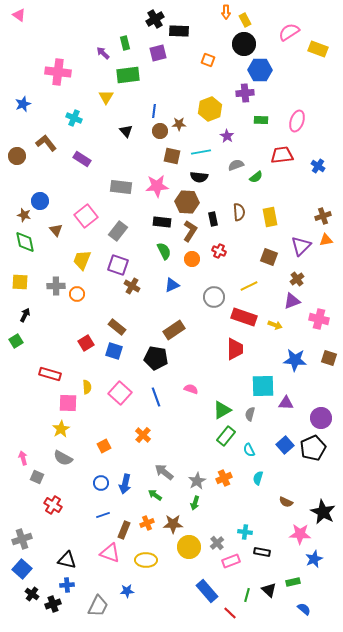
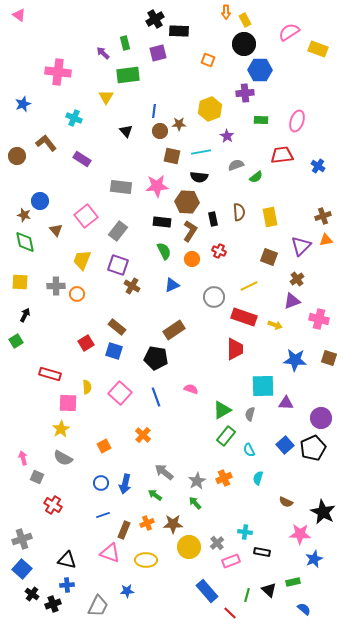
green arrow at (195, 503): rotated 120 degrees clockwise
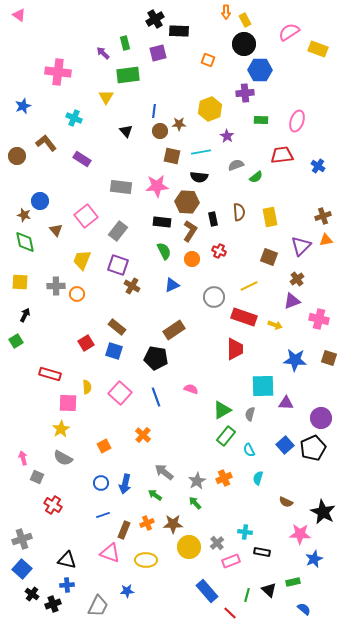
blue star at (23, 104): moved 2 px down
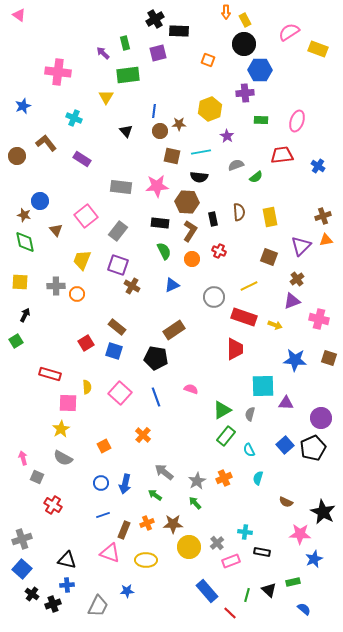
black rectangle at (162, 222): moved 2 px left, 1 px down
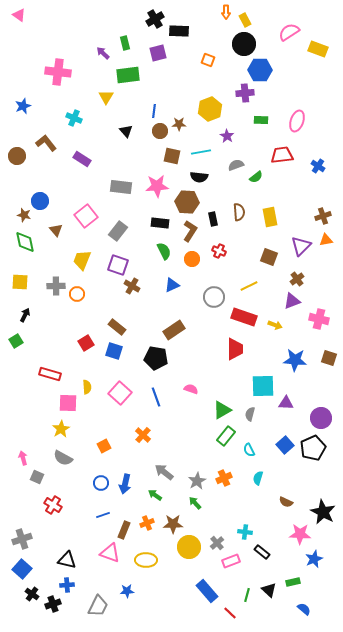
black rectangle at (262, 552): rotated 28 degrees clockwise
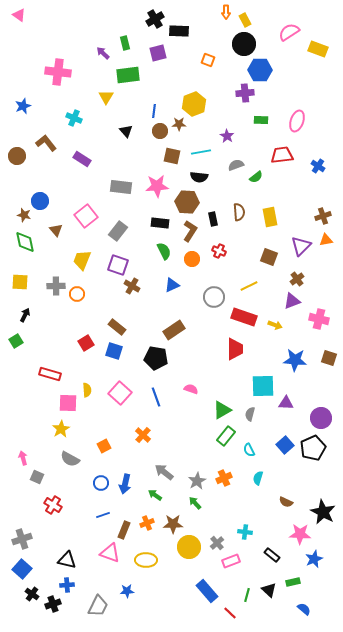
yellow hexagon at (210, 109): moved 16 px left, 5 px up
yellow semicircle at (87, 387): moved 3 px down
gray semicircle at (63, 458): moved 7 px right, 1 px down
black rectangle at (262, 552): moved 10 px right, 3 px down
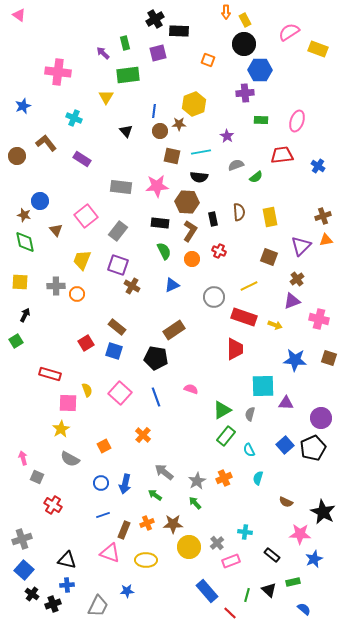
yellow semicircle at (87, 390): rotated 16 degrees counterclockwise
blue square at (22, 569): moved 2 px right, 1 px down
